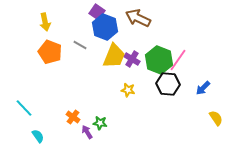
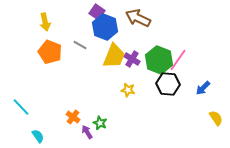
cyan line: moved 3 px left, 1 px up
green star: rotated 16 degrees clockwise
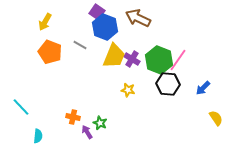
yellow arrow: rotated 42 degrees clockwise
orange cross: rotated 24 degrees counterclockwise
cyan semicircle: rotated 40 degrees clockwise
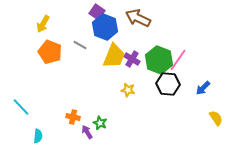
yellow arrow: moved 2 px left, 2 px down
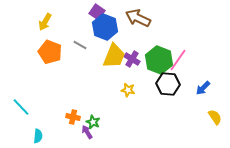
yellow arrow: moved 2 px right, 2 px up
yellow semicircle: moved 1 px left, 1 px up
green star: moved 7 px left, 1 px up
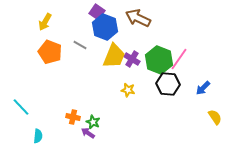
pink line: moved 1 px right, 1 px up
purple arrow: moved 1 px right, 1 px down; rotated 24 degrees counterclockwise
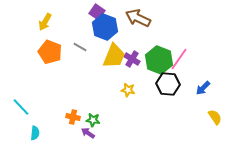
gray line: moved 2 px down
green star: moved 2 px up; rotated 16 degrees counterclockwise
cyan semicircle: moved 3 px left, 3 px up
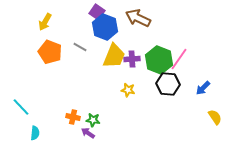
purple cross: rotated 35 degrees counterclockwise
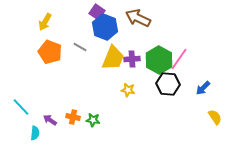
yellow trapezoid: moved 1 px left, 2 px down
green hexagon: rotated 8 degrees clockwise
purple arrow: moved 38 px left, 13 px up
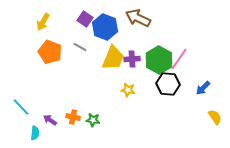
purple square: moved 12 px left, 7 px down
yellow arrow: moved 2 px left
